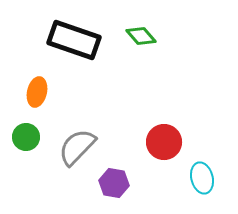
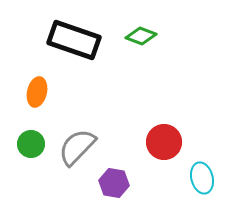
green diamond: rotated 28 degrees counterclockwise
green circle: moved 5 px right, 7 px down
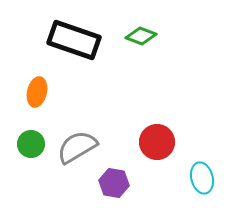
red circle: moved 7 px left
gray semicircle: rotated 15 degrees clockwise
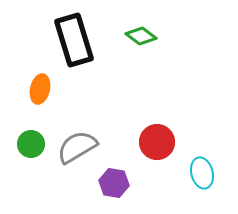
green diamond: rotated 16 degrees clockwise
black rectangle: rotated 54 degrees clockwise
orange ellipse: moved 3 px right, 3 px up
cyan ellipse: moved 5 px up
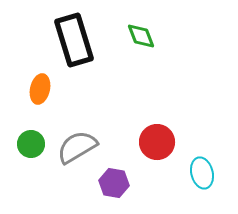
green diamond: rotated 32 degrees clockwise
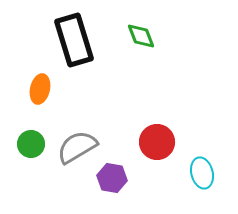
purple hexagon: moved 2 px left, 5 px up
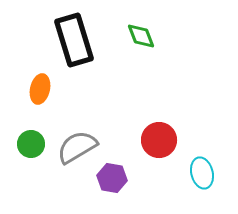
red circle: moved 2 px right, 2 px up
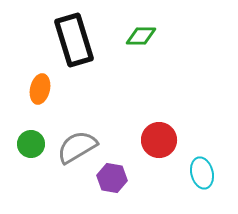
green diamond: rotated 68 degrees counterclockwise
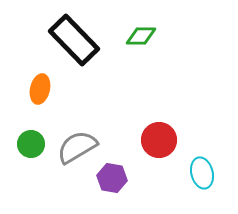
black rectangle: rotated 27 degrees counterclockwise
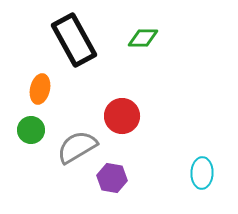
green diamond: moved 2 px right, 2 px down
black rectangle: rotated 15 degrees clockwise
red circle: moved 37 px left, 24 px up
green circle: moved 14 px up
cyan ellipse: rotated 16 degrees clockwise
